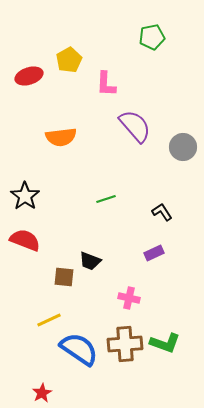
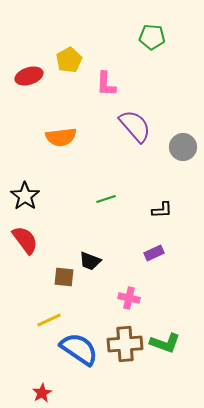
green pentagon: rotated 15 degrees clockwise
black L-shape: moved 2 px up; rotated 120 degrees clockwise
red semicircle: rotated 32 degrees clockwise
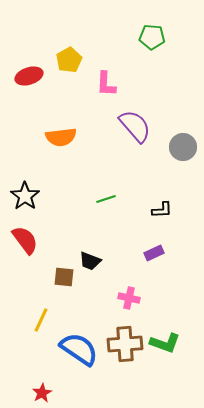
yellow line: moved 8 px left; rotated 40 degrees counterclockwise
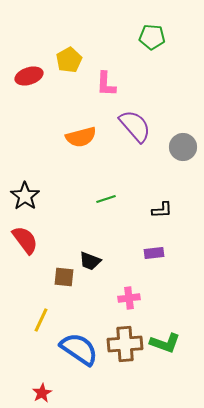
orange semicircle: moved 20 px right; rotated 8 degrees counterclockwise
purple rectangle: rotated 18 degrees clockwise
pink cross: rotated 20 degrees counterclockwise
